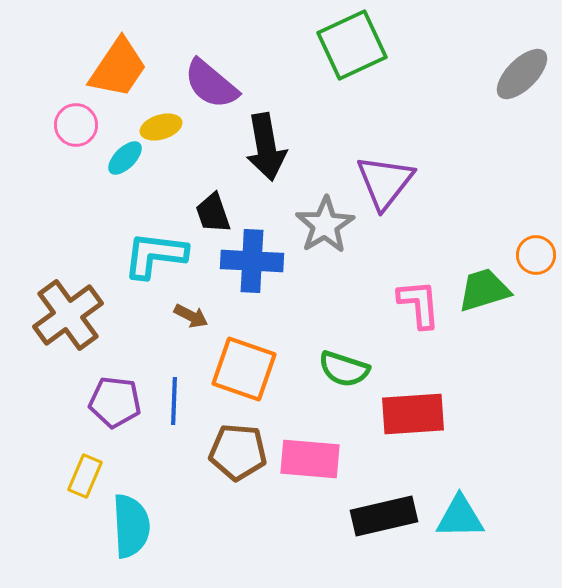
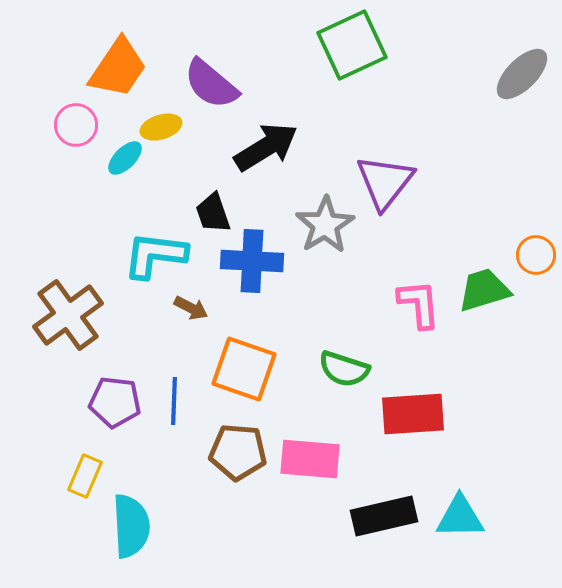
black arrow: rotated 112 degrees counterclockwise
brown arrow: moved 8 px up
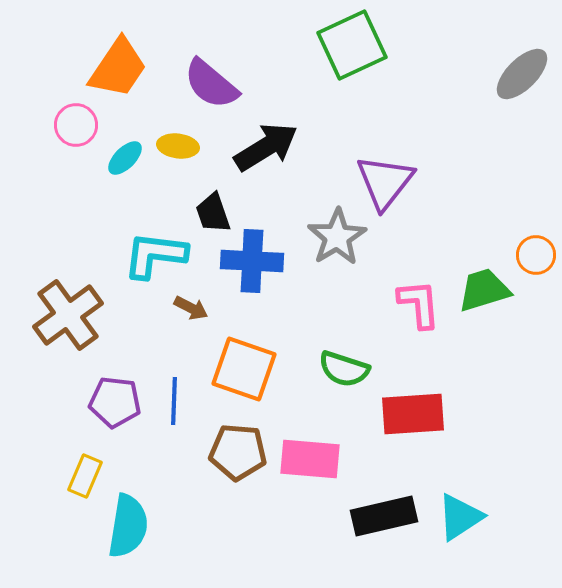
yellow ellipse: moved 17 px right, 19 px down; rotated 24 degrees clockwise
gray star: moved 12 px right, 12 px down
cyan triangle: rotated 32 degrees counterclockwise
cyan semicircle: moved 3 px left; rotated 12 degrees clockwise
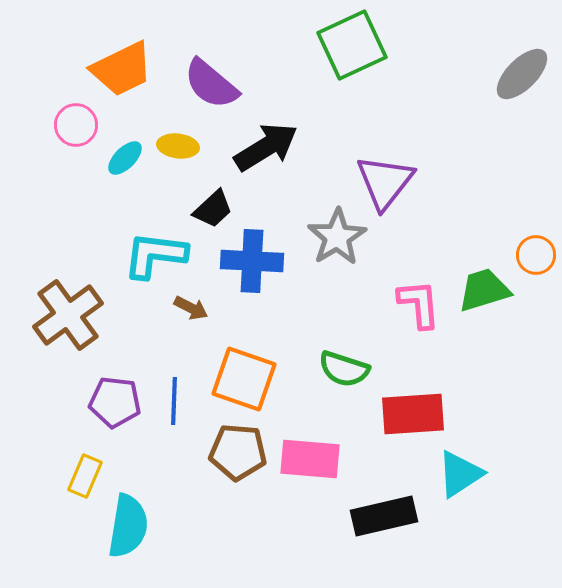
orange trapezoid: moved 4 px right, 1 px down; rotated 30 degrees clockwise
black trapezoid: moved 4 px up; rotated 114 degrees counterclockwise
orange square: moved 10 px down
cyan triangle: moved 43 px up
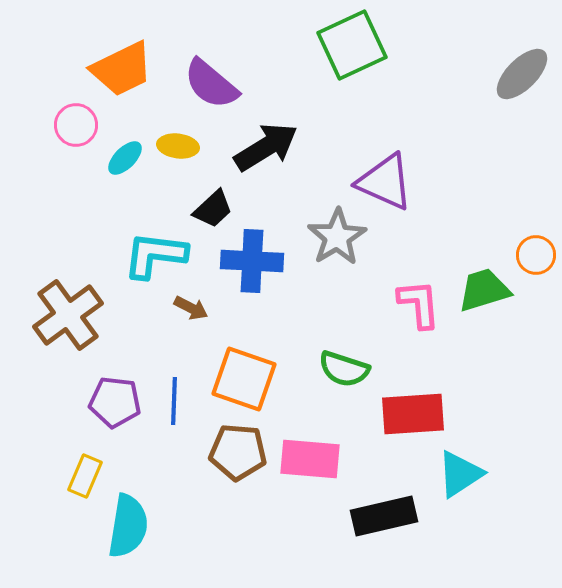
purple triangle: rotated 44 degrees counterclockwise
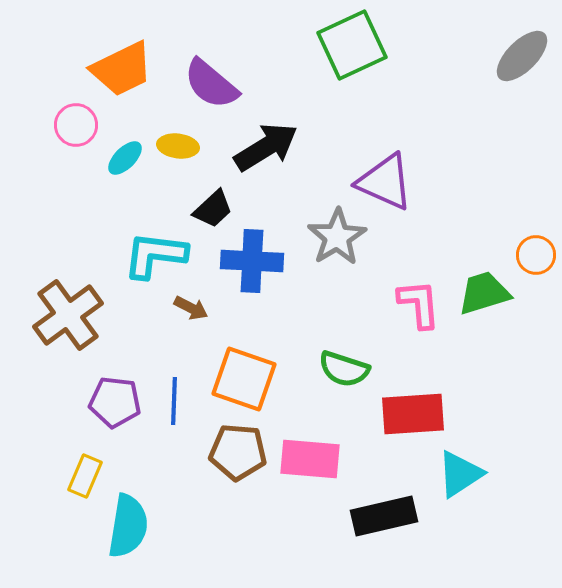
gray ellipse: moved 18 px up
green trapezoid: moved 3 px down
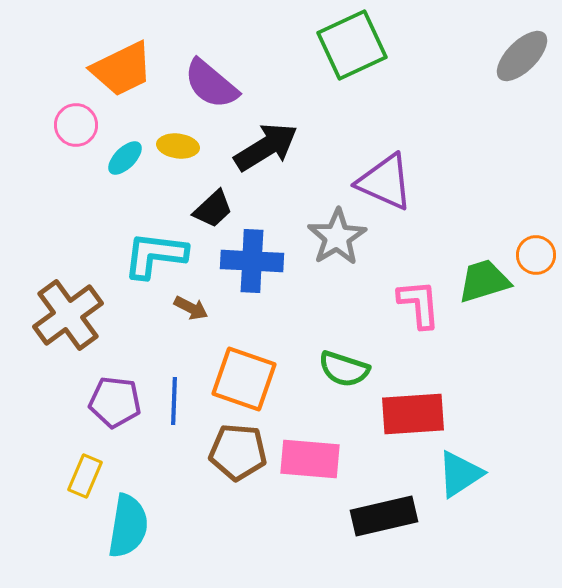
green trapezoid: moved 12 px up
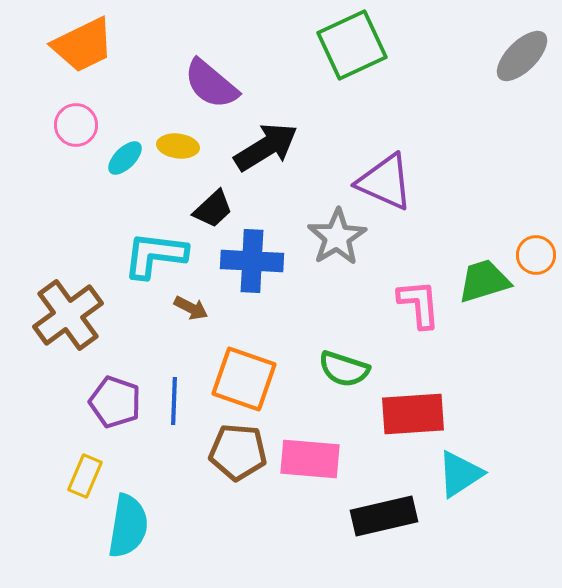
orange trapezoid: moved 39 px left, 24 px up
purple pentagon: rotated 12 degrees clockwise
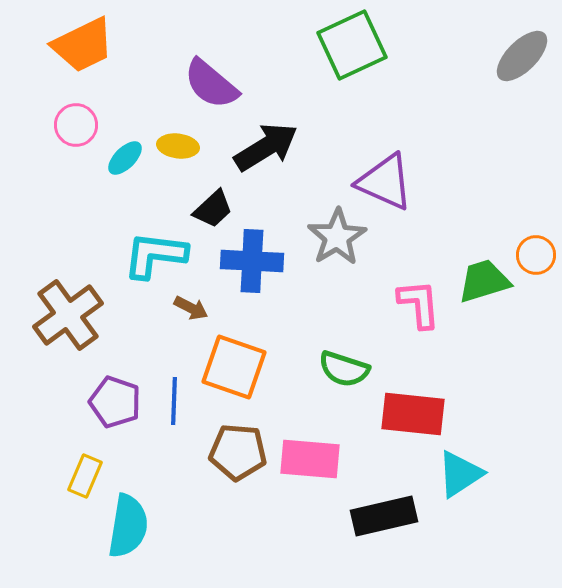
orange square: moved 10 px left, 12 px up
red rectangle: rotated 10 degrees clockwise
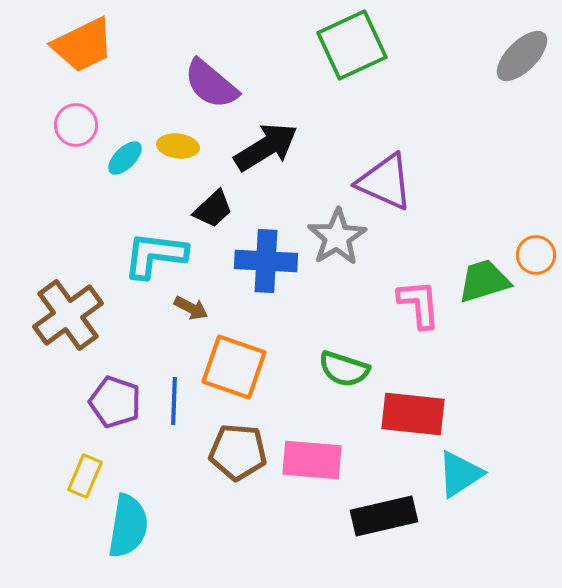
blue cross: moved 14 px right
pink rectangle: moved 2 px right, 1 px down
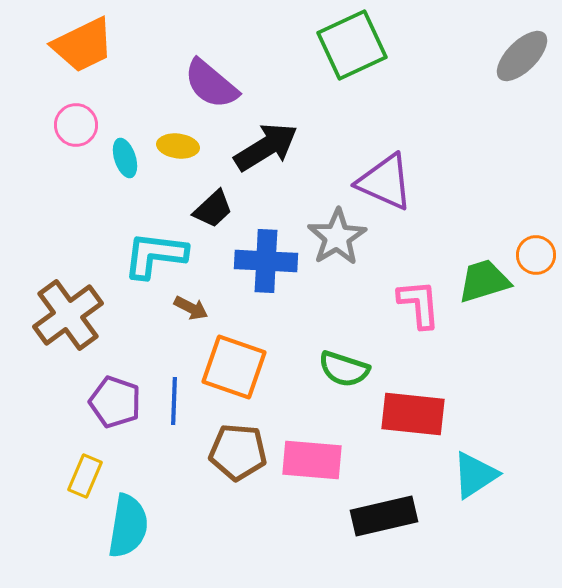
cyan ellipse: rotated 63 degrees counterclockwise
cyan triangle: moved 15 px right, 1 px down
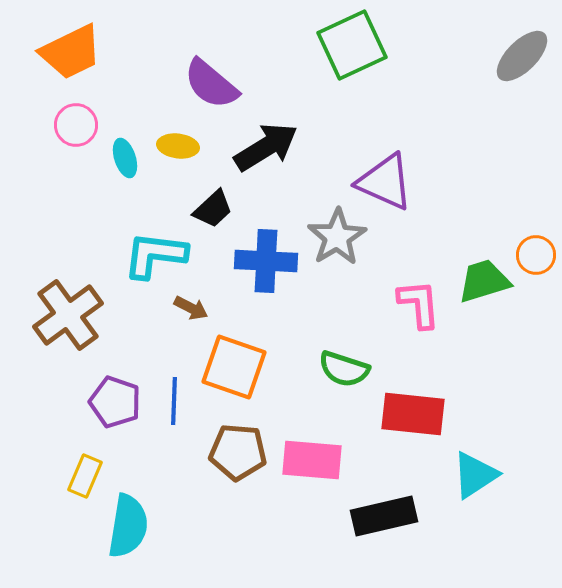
orange trapezoid: moved 12 px left, 7 px down
